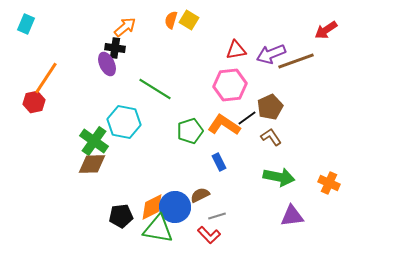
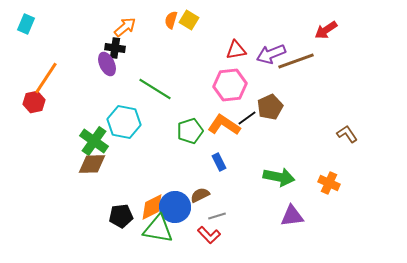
brown L-shape: moved 76 px right, 3 px up
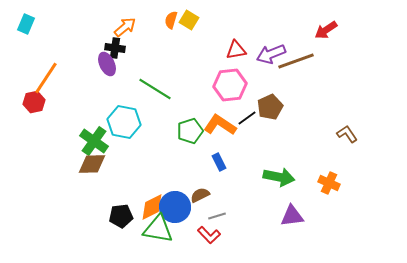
orange L-shape: moved 4 px left
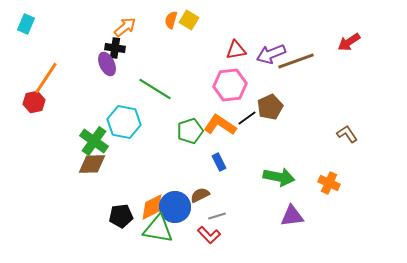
red arrow: moved 23 px right, 12 px down
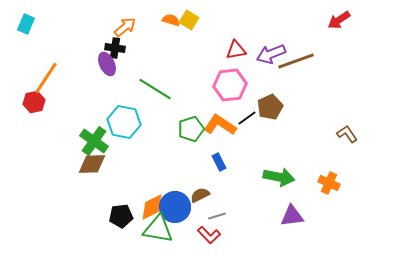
orange semicircle: rotated 90 degrees clockwise
red arrow: moved 10 px left, 22 px up
green pentagon: moved 1 px right, 2 px up
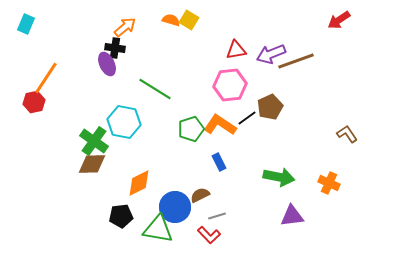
orange diamond: moved 13 px left, 24 px up
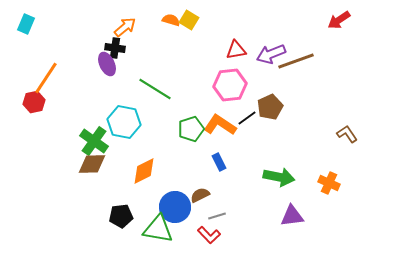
orange diamond: moved 5 px right, 12 px up
